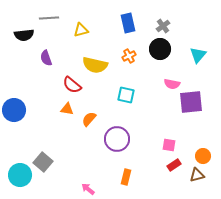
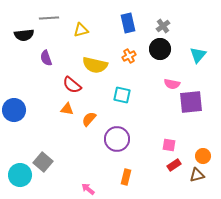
cyan square: moved 4 px left
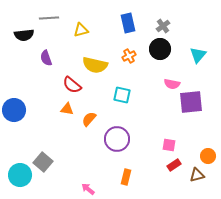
orange circle: moved 5 px right
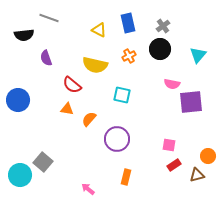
gray line: rotated 24 degrees clockwise
yellow triangle: moved 18 px right; rotated 42 degrees clockwise
blue circle: moved 4 px right, 10 px up
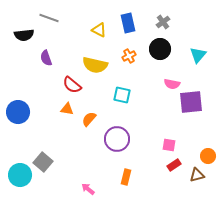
gray cross: moved 4 px up
blue circle: moved 12 px down
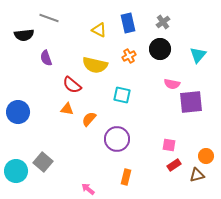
orange circle: moved 2 px left
cyan circle: moved 4 px left, 4 px up
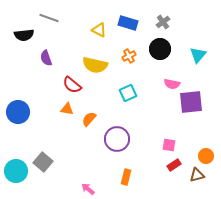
blue rectangle: rotated 60 degrees counterclockwise
cyan square: moved 6 px right, 2 px up; rotated 36 degrees counterclockwise
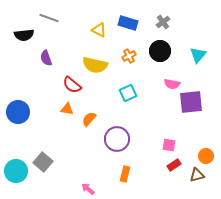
black circle: moved 2 px down
orange rectangle: moved 1 px left, 3 px up
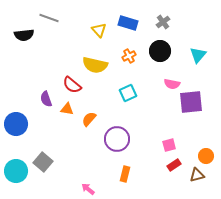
yellow triangle: rotated 21 degrees clockwise
purple semicircle: moved 41 px down
blue circle: moved 2 px left, 12 px down
pink square: rotated 24 degrees counterclockwise
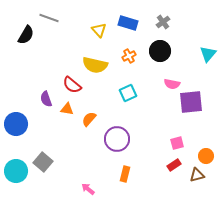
black semicircle: moved 2 px right; rotated 54 degrees counterclockwise
cyan triangle: moved 10 px right, 1 px up
pink square: moved 8 px right, 2 px up
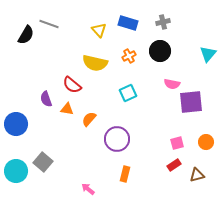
gray line: moved 6 px down
gray cross: rotated 24 degrees clockwise
yellow semicircle: moved 2 px up
orange circle: moved 14 px up
